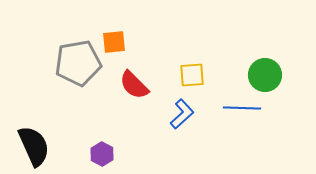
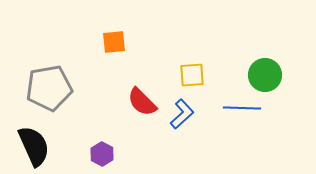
gray pentagon: moved 29 px left, 25 px down
red semicircle: moved 8 px right, 17 px down
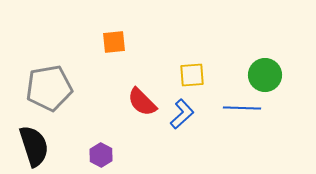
black semicircle: rotated 6 degrees clockwise
purple hexagon: moved 1 px left, 1 px down
